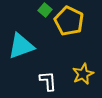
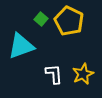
green square: moved 4 px left, 9 px down
white L-shape: moved 6 px right, 7 px up
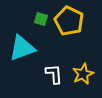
green square: rotated 24 degrees counterclockwise
cyan triangle: moved 1 px right, 2 px down
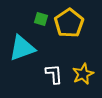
yellow pentagon: moved 2 px down; rotated 12 degrees clockwise
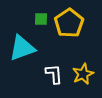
green square: rotated 16 degrees counterclockwise
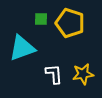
yellow pentagon: moved 1 px right; rotated 20 degrees counterclockwise
yellow star: rotated 15 degrees clockwise
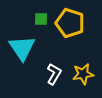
cyan triangle: rotated 44 degrees counterclockwise
white L-shape: rotated 35 degrees clockwise
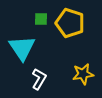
white L-shape: moved 15 px left, 5 px down
